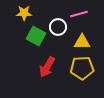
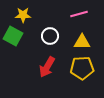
yellow star: moved 1 px left, 2 px down
white circle: moved 8 px left, 9 px down
green square: moved 23 px left
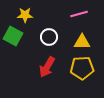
yellow star: moved 2 px right
white circle: moved 1 px left, 1 px down
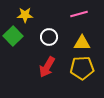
green square: rotated 18 degrees clockwise
yellow triangle: moved 1 px down
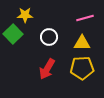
pink line: moved 6 px right, 4 px down
green square: moved 2 px up
red arrow: moved 2 px down
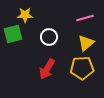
green square: rotated 30 degrees clockwise
yellow triangle: moved 4 px right; rotated 42 degrees counterclockwise
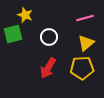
yellow star: rotated 21 degrees clockwise
red arrow: moved 1 px right, 1 px up
